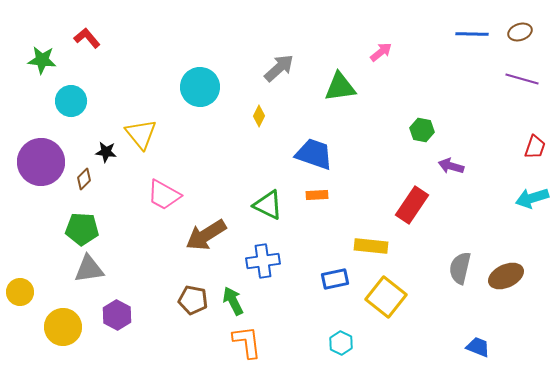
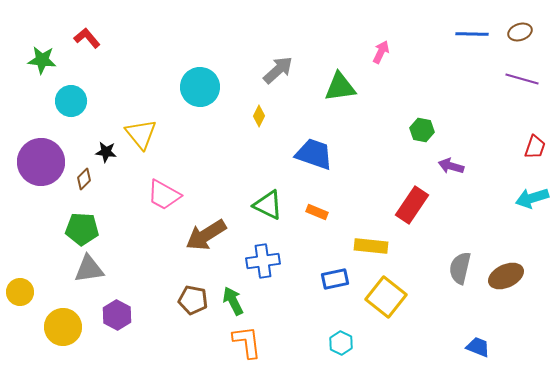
pink arrow at (381, 52): rotated 25 degrees counterclockwise
gray arrow at (279, 68): moved 1 px left, 2 px down
orange rectangle at (317, 195): moved 17 px down; rotated 25 degrees clockwise
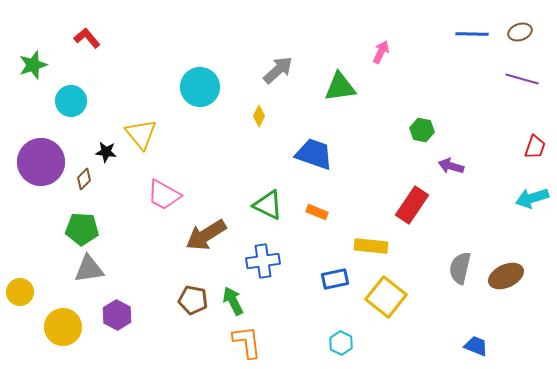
green star at (42, 60): moved 9 px left, 5 px down; rotated 24 degrees counterclockwise
blue trapezoid at (478, 347): moved 2 px left, 1 px up
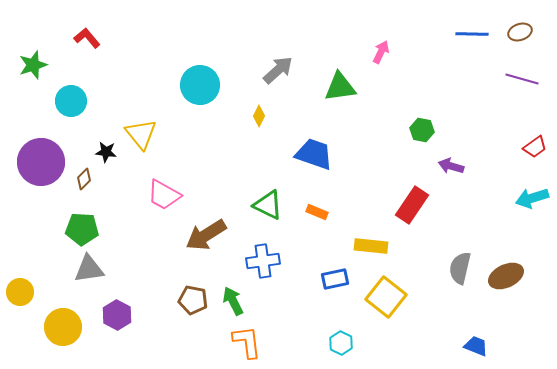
cyan circle at (200, 87): moved 2 px up
red trapezoid at (535, 147): rotated 35 degrees clockwise
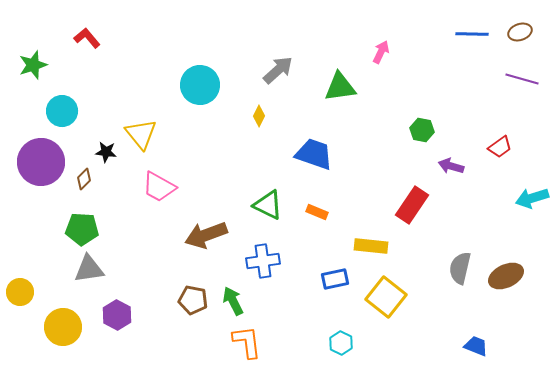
cyan circle at (71, 101): moved 9 px left, 10 px down
red trapezoid at (535, 147): moved 35 px left
pink trapezoid at (164, 195): moved 5 px left, 8 px up
brown arrow at (206, 235): rotated 12 degrees clockwise
